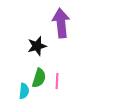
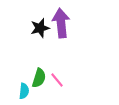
black star: moved 3 px right, 18 px up
pink line: moved 1 px up; rotated 42 degrees counterclockwise
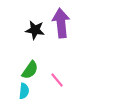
black star: moved 5 px left, 2 px down; rotated 24 degrees clockwise
green semicircle: moved 9 px left, 8 px up; rotated 18 degrees clockwise
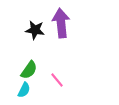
green semicircle: moved 1 px left
cyan semicircle: moved 1 px up; rotated 21 degrees clockwise
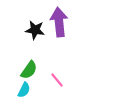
purple arrow: moved 2 px left, 1 px up
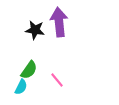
cyan semicircle: moved 3 px left, 3 px up
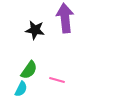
purple arrow: moved 6 px right, 4 px up
pink line: rotated 35 degrees counterclockwise
cyan semicircle: moved 2 px down
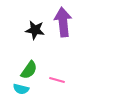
purple arrow: moved 2 px left, 4 px down
cyan semicircle: rotated 77 degrees clockwise
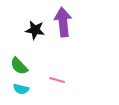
green semicircle: moved 10 px left, 4 px up; rotated 102 degrees clockwise
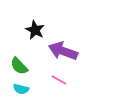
purple arrow: moved 29 px down; rotated 64 degrees counterclockwise
black star: rotated 18 degrees clockwise
pink line: moved 2 px right; rotated 14 degrees clockwise
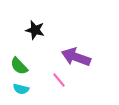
black star: rotated 12 degrees counterclockwise
purple arrow: moved 13 px right, 6 px down
pink line: rotated 21 degrees clockwise
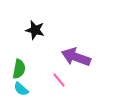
green semicircle: moved 3 px down; rotated 126 degrees counterclockwise
cyan semicircle: rotated 28 degrees clockwise
